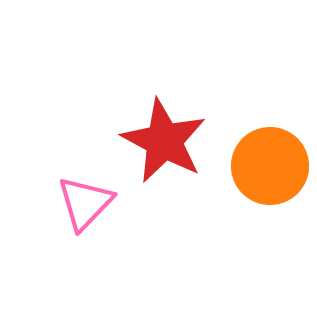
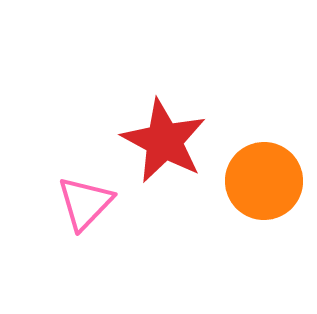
orange circle: moved 6 px left, 15 px down
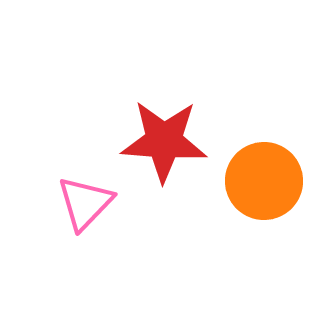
red star: rotated 24 degrees counterclockwise
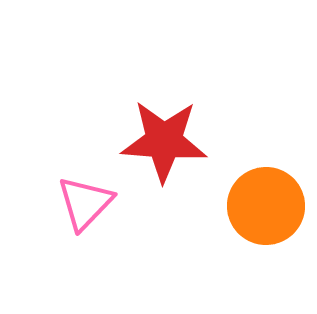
orange circle: moved 2 px right, 25 px down
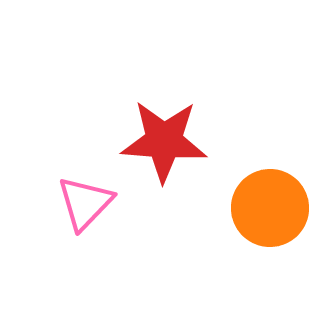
orange circle: moved 4 px right, 2 px down
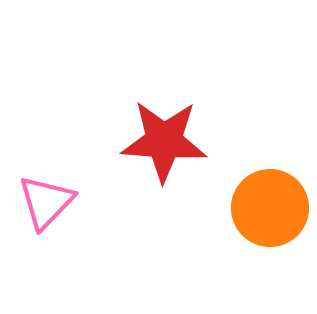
pink triangle: moved 39 px left, 1 px up
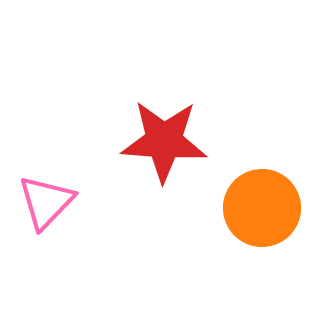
orange circle: moved 8 px left
